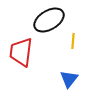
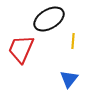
black ellipse: moved 1 px up
red trapezoid: moved 3 px up; rotated 16 degrees clockwise
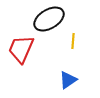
blue triangle: moved 1 px left, 1 px down; rotated 18 degrees clockwise
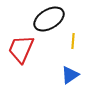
blue triangle: moved 2 px right, 5 px up
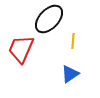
black ellipse: rotated 16 degrees counterclockwise
blue triangle: moved 1 px up
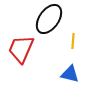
black ellipse: rotated 8 degrees counterclockwise
blue triangle: rotated 48 degrees clockwise
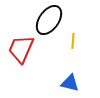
black ellipse: moved 1 px down
blue triangle: moved 9 px down
